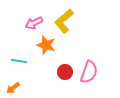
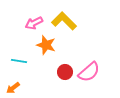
yellow L-shape: rotated 85 degrees clockwise
pink semicircle: rotated 30 degrees clockwise
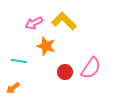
orange star: moved 1 px down
pink semicircle: moved 2 px right, 4 px up; rotated 15 degrees counterclockwise
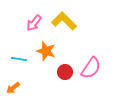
pink arrow: rotated 24 degrees counterclockwise
orange star: moved 5 px down
cyan line: moved 2 px up
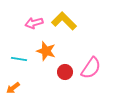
pink arrow: rotated 36 degrees clockwise
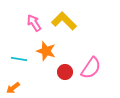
pink arrow: rotated 72 degrees clockwise
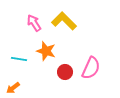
pink semicircle: rotated 10 degrees counterclockwise
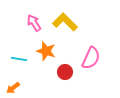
yellow L-shape: moved 1 px right, 1 px down
pink semicircle: moved 10 px up
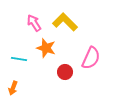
orange star: moved 3 px up
orange arrow: rotated 32 degrees counterclockwise
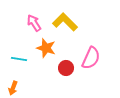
red circle: moved 1 px right, 4 px up
